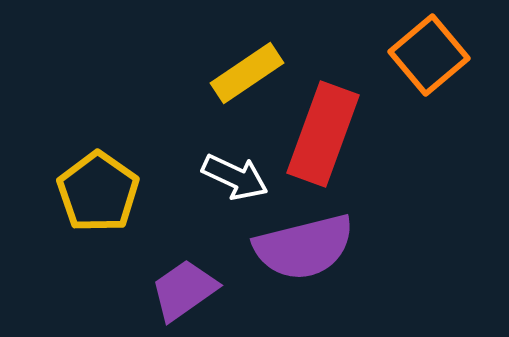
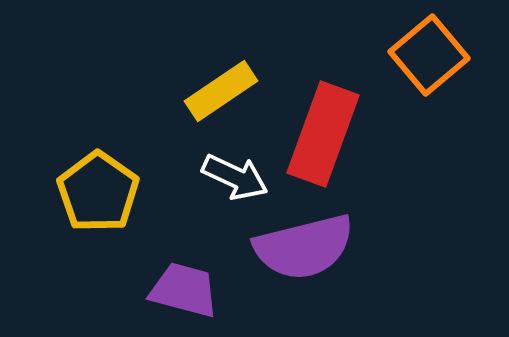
yellow rectangle: moved 26 px left, 18 px down
purple trapezoid: rotated 50 degrees clockwise
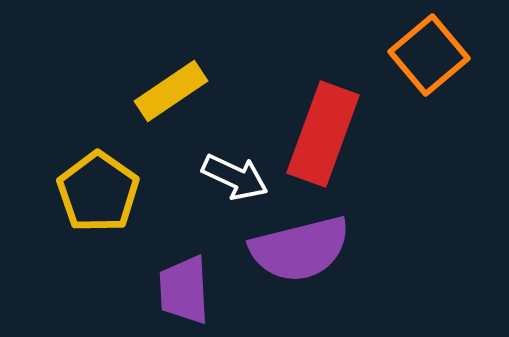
yellow rectangle: moved 50 px left
purple semicircle: moved 4 px left, 2 px down
purple trapezoid: rotated 108 degrees counterclockwise
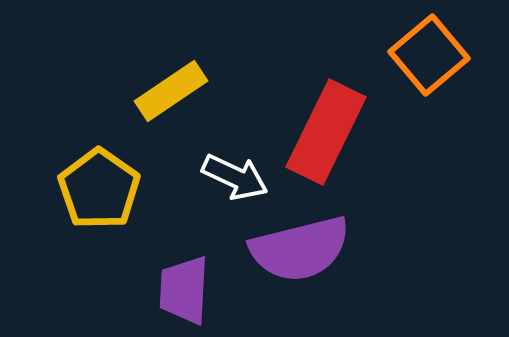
red rectangle: moved 3 px right, 2 px up; rotated 6 degrees clockwise
yellow pentagon: moved 1 px right, 3 px up
purple trapezoid: rotated 6 degrees clockwise
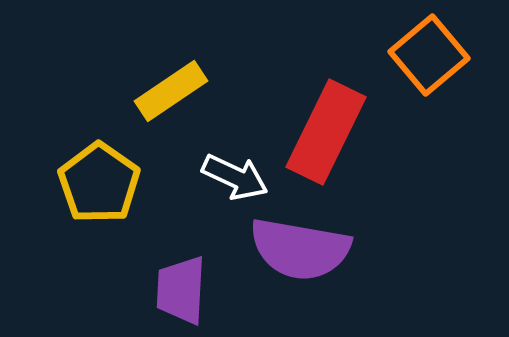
yellow pentagon: moved 6 px up
purple semicircle: rotated 24 degrees clockwise
purple trapezoid: moved 3 px left
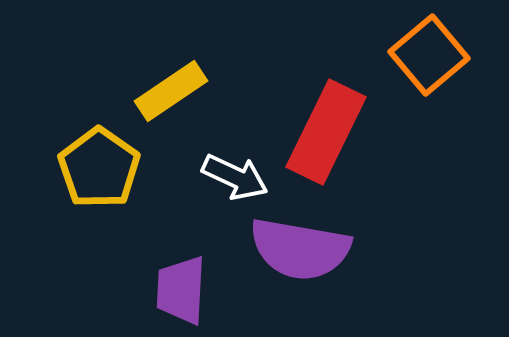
yellow pentagon: moved 15 px up
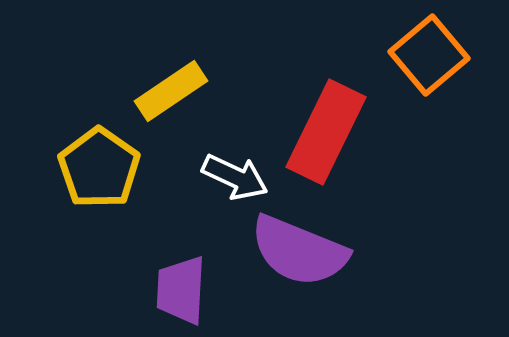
purple semicircle: moved 1 px left, 2 px down; rotated 12 degrees clockwise
